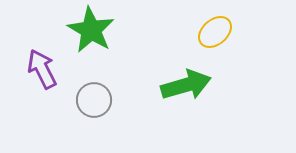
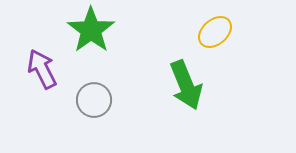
green star: rotated 6 degrees clockwise
green arrow: rotated 84 degrees clockwise
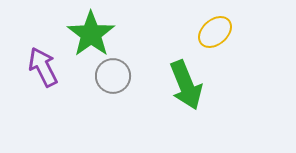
green star: moved 4 px down
purple arrow: moved 1 px right, 2 px up
gray circle: moved 19 px right, 24 px up
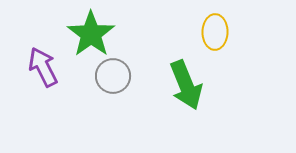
yellow ellipse: rotated 48 degrees counterclockwise
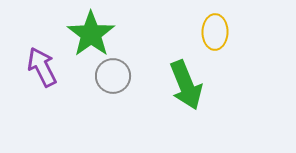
purple arrow: moved 1 px left
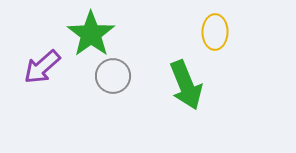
purple arrow: rotated 105 degrees counterclockwise
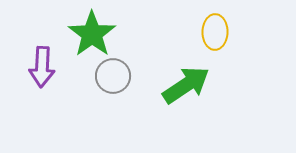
green star: moved 1 px right
purple arrow: rotated 45 degrees counterclockwise
green arrow: rotated 102 degrees counterclockwise
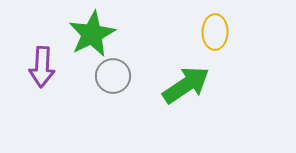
green star: rotated 9 degrees clockwise
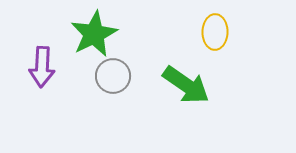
green star: moved 2 px right
green arrow: rotated 69 degrees clockwise
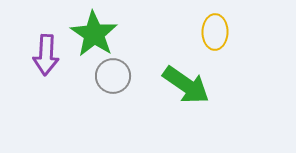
green star: rotated 12 degrees counterclockwise
purple arrow: moved 4 px right, 12 px up
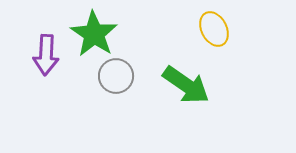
yellow ellipse: moved 1 px left, 3 px up; rotated 28 degrees counterclockwise
gray circle: moved 3 px right
